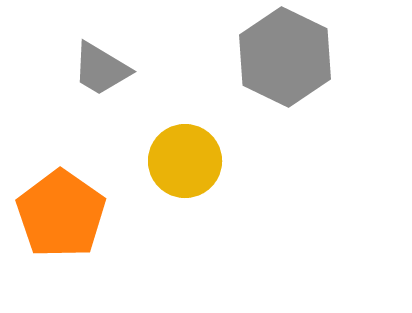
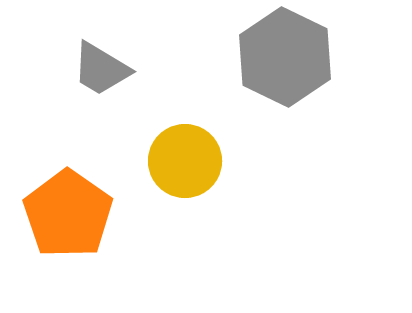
orange pentagon: moved 7 px right
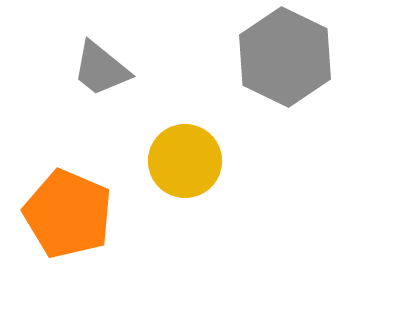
gray trapezoid: rotated 8 degrees clockwise
orange pentagon: rotated 12 degrees counterclockwise
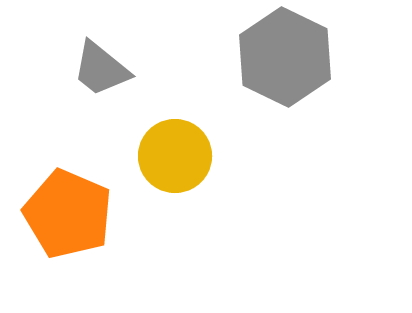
yellow circle: moved 10 px left, 5 px up
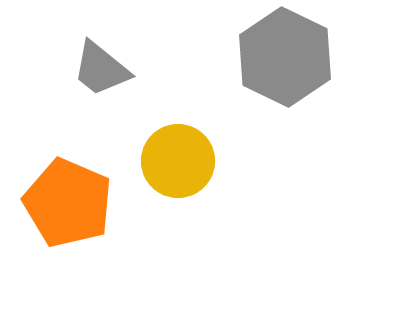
yellow circle: moved 3 px right, 5 px down
orange pentagon: moved 11 px up
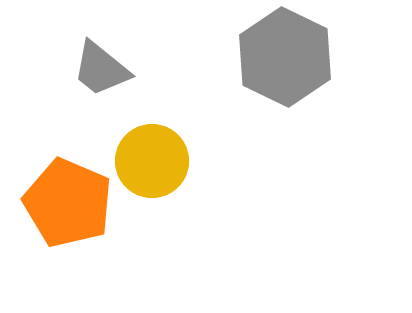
yellow circle: moved 26 px left
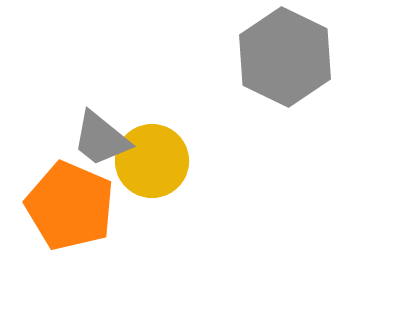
gray trapezoid: moved 70 px down
orange pentagon: moved 2 px right, 3 px down
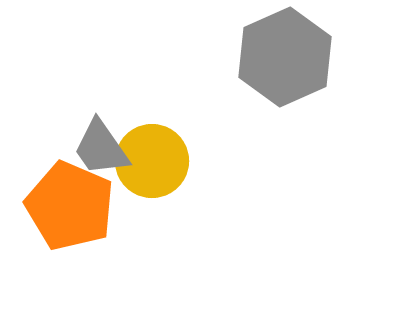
gray hexagon: rotated 10 degrees clockwise
gray trapezoid: moved 9 px down; rotated 16 degrees clockwise
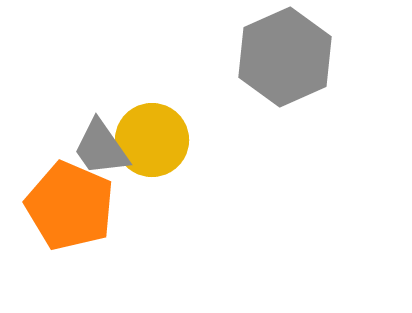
yellow circle: moved 21 px up
